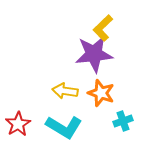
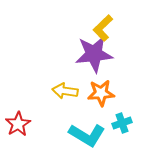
orange star: rotated 24 degrees counterclockwise
cyan cross: moved 1 px left, 2 px down
cyan L-shape: moved 23 px right, 8 px down
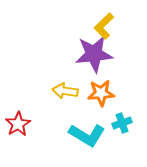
yellow L-shape: moved 1 px right, 2 px up
